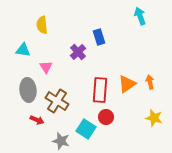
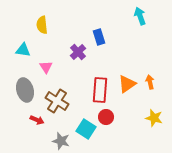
gray ellipse: moved 3 px left; rotated 10 degrees counterclockwise
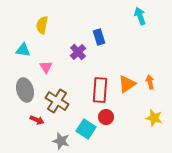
yellow semicircle: rotated 18 degrees clockwise
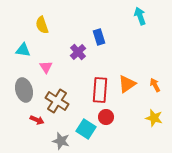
yellow semicircle: rotated 30 degrees counterclockwise
orange arrow: moved 5 px right, 3 px down; rotated 16 degrees counterclockwise
gray ellipse: moved 1 px left
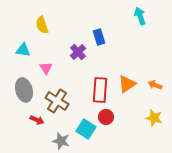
pink triangle: moved 1 px down
orange arrow: rotated 40 degrees counterclockwise
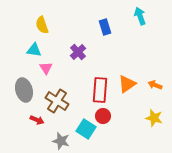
blue rectangle: moved 6 px right, 10 px up
cyan triangle: moved 11 px right
red circle: moved 3 px left, 1 px up
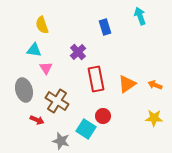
red rectangle: moved 4 px left, 11 px up; rotated 15 degrees counterclockwise
yellow star: rotated 12 degrees counterclockwise
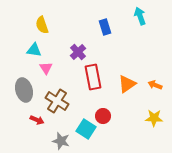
red rectangle: moved 3 px left, 2 px up
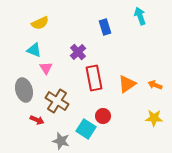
yellow semicircle: moved 2 px left, 2 px up; rotated 96 degrees counterclockwise
cyan triangle: rotated 14 degrees clockwise
red rectangle: moved 1 px right, 1 px down
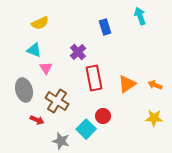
cyan square: rotated 12 degrees clockwise
